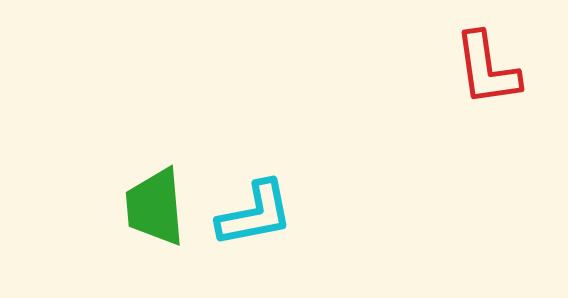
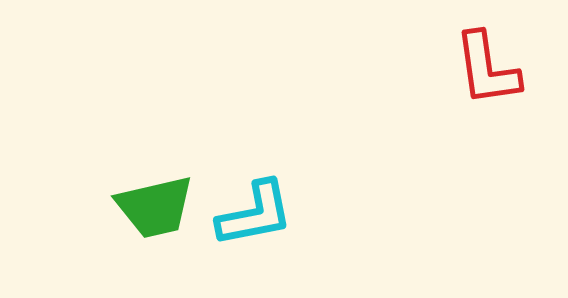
green trapezoid: rotated 98 degrees counterclockwise
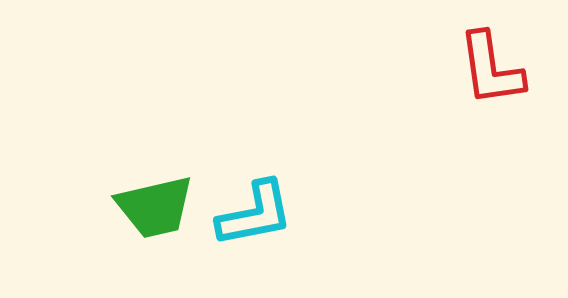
red L-shape: moved 4 px right
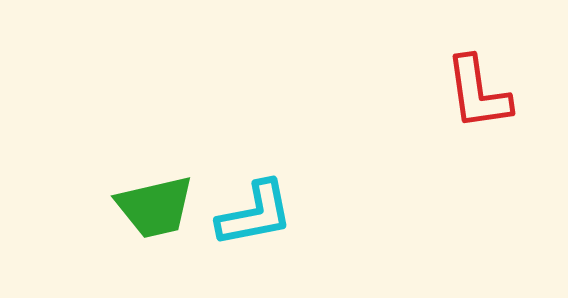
red L-shape: moved 13 px left, 24 px down
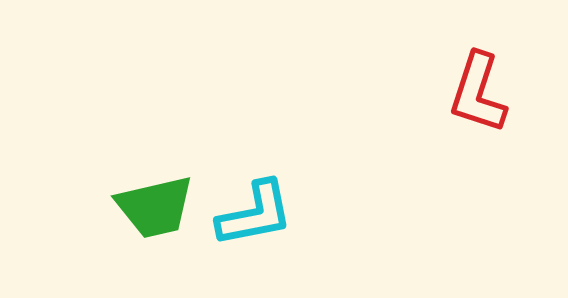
red L-shape: rotated 26 degrees clockwise
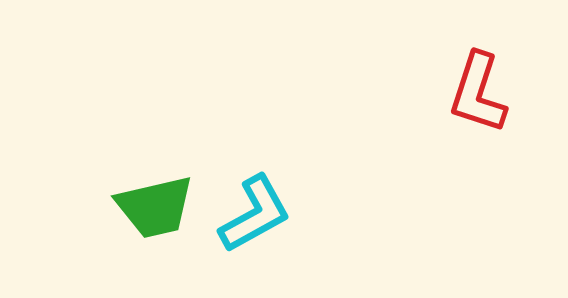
cyan L-shape: rotated 18 degrees counterclockwise
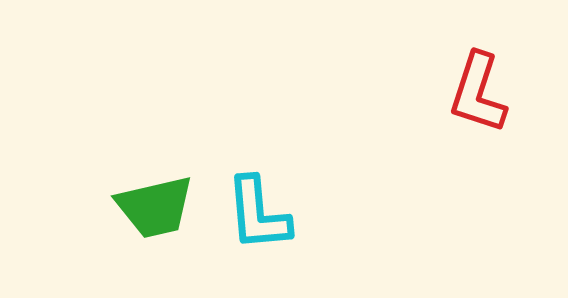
cyan L-shape: moved 3 px right; rotated 114 degrees clockwise
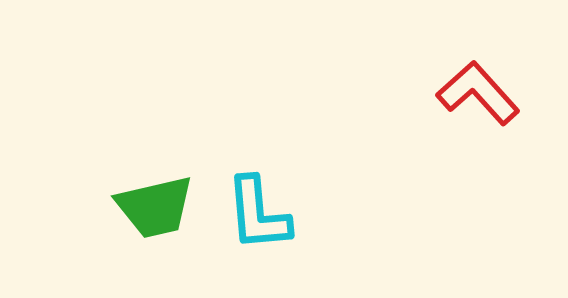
red L-shape: rotated 120 degrees clockwise
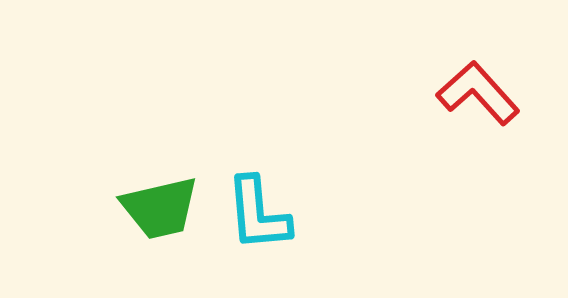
green trapezoid: moved 5 px right, 1 px down
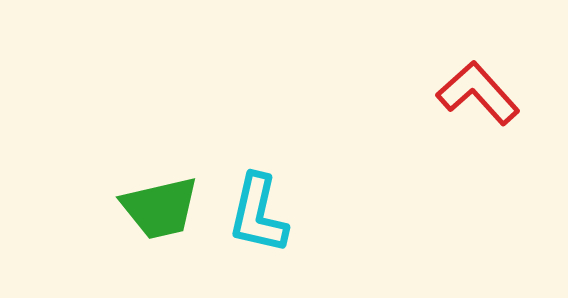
cyan L-shape: rotated 18 degrees clockwise
